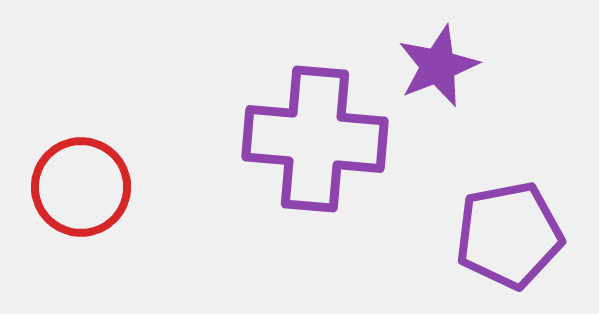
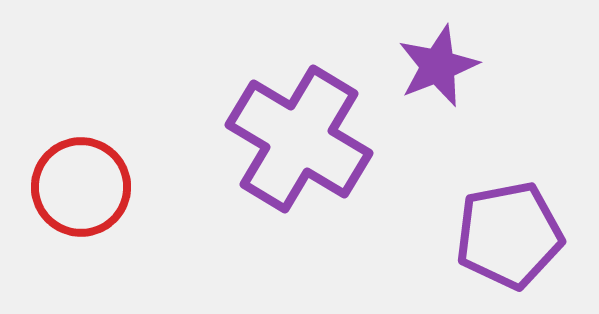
purple cross: moved 16 px left; rotated 26 degrees clockwise
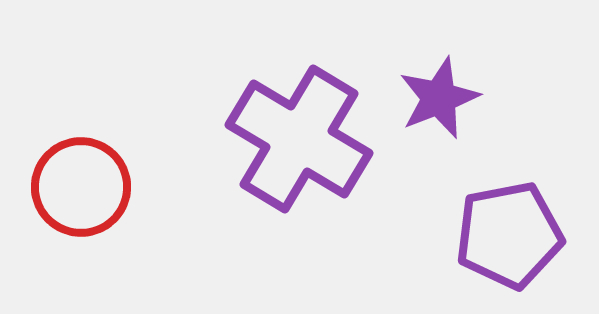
purple star: moved 1 px right, 32 px down
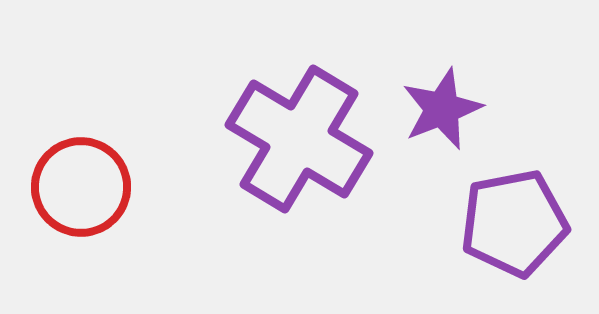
purple star: moved 3 px right, 11 px down
purple pentagon: moved 5 px right, 12 px up
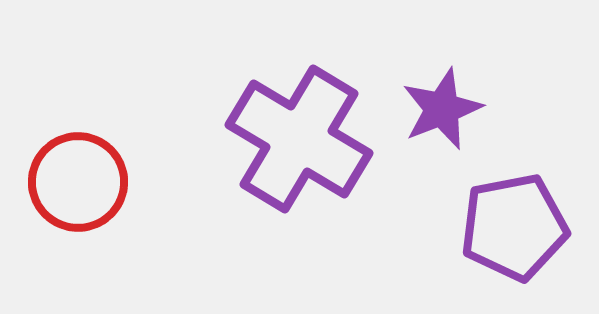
red circle: moved 3 px left, 5 px up
purple pentagon: moved 4 px down
